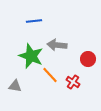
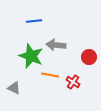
gray arrow: moved 1 px left
red circle: moved 1 px right, 2 px up
orange line: rotated 36 degrees counterclockwise
gray triangle: moved 1 px left, 2 px down; rotated 16 degrees clockwise
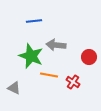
orange line: moved 1 px left
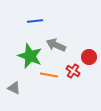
blue line: moved 1 px right
gray arrow: rotated 18 degrees clockwise
green star: moved 1 px left
red cross: moved 11 px up
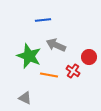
blue line: moved 8 px right, 1 px up
green star: moved 1 px left
gray triangle: moved 11 px right, 10 px down
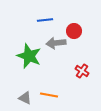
blue line: moved 2 px right
gray arrow: moved 2 px up; rotated 30 degrees counterclockwise
red circle: moved 15 px left, 26 px up
red cross: moved 9 px right
orange line: moved 20 px down
